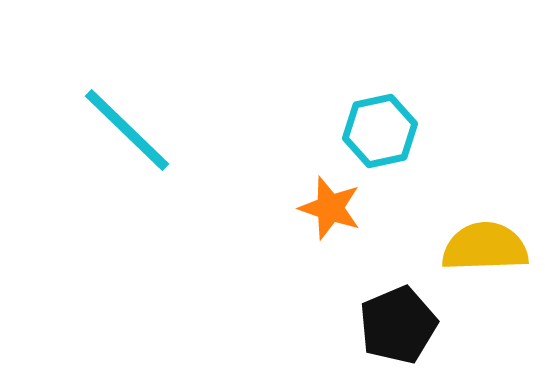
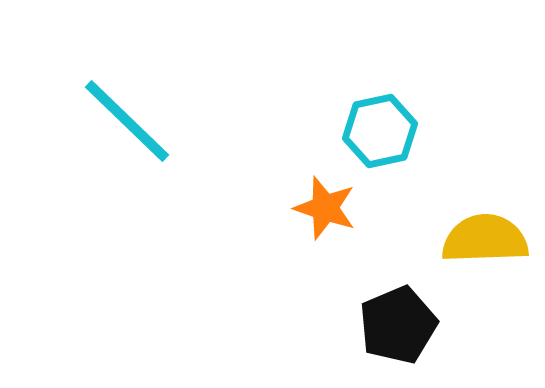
cyan line: moved 9 px up
orange star: moved 5 px left
yellow semicircle: moved 8 px up
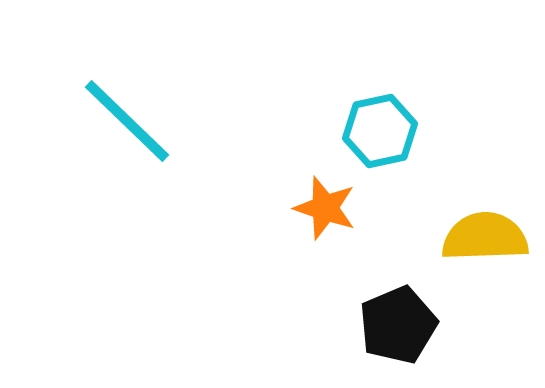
yellow semicircle: moved 2 px up
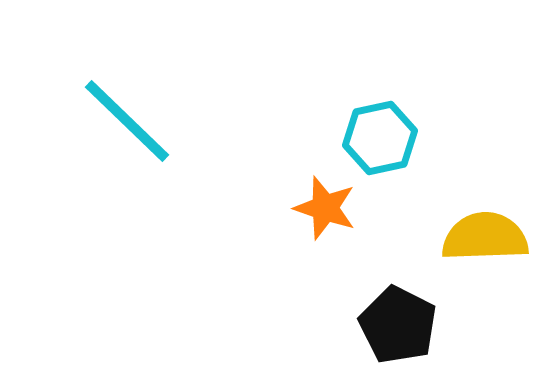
cyan hexagon: moved 7 px down
black pentagon: rotated 22 degrees counterclockwise
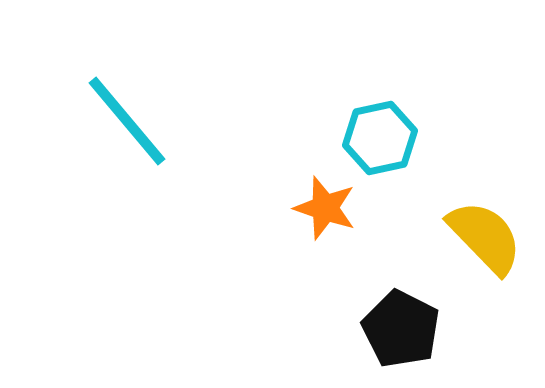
cyan line: rotated 6 degrees clockwise
yellow semicircle: rotated 48 degrees clockwise
black pentagon: moved 3 px right, 4 px down
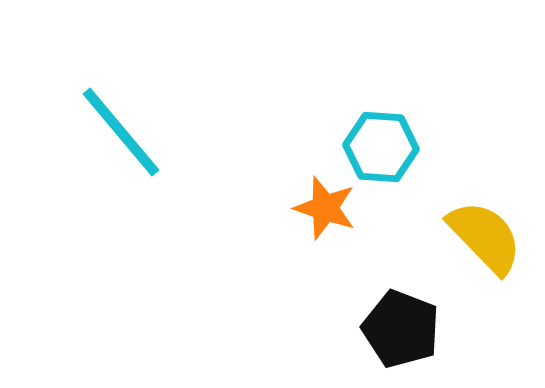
cyan line: moved 6 px left, 11 px down
cyan hexagon: moved 1 px right, 9 px down; rotated 16 degrees clockwise
black pentagon: rotated 6 degrees counterclockwise
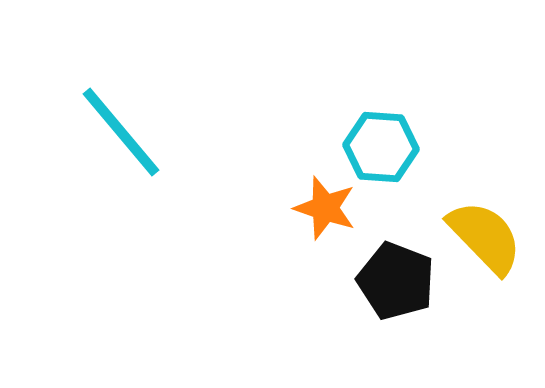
black pentagon: moved 5 px left, 48 px up
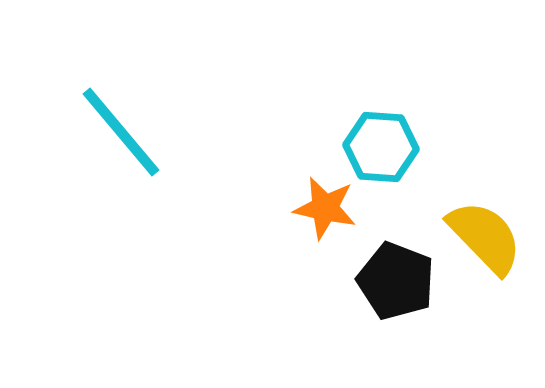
orange star: rotated 6 degrees counterclockwise
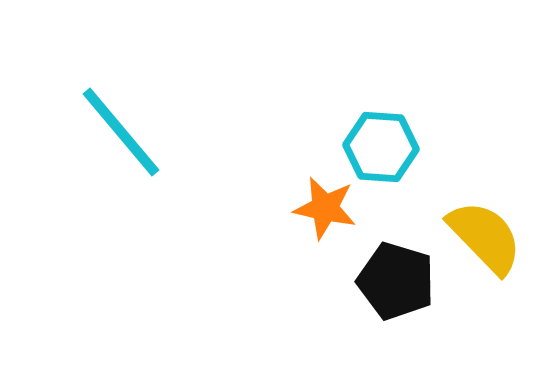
black pentagon: rotated 4 degrees counterclockwise
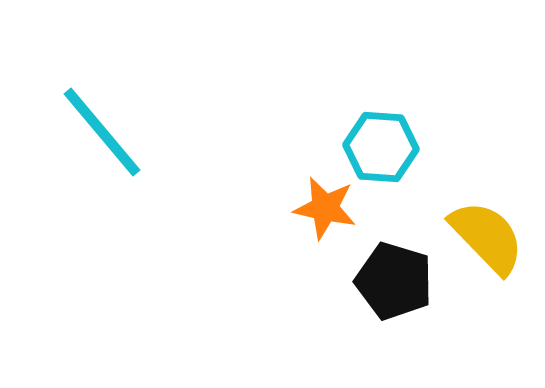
cyan line: moved 19 px left
yellow semicircle: moved 2 px right
black pentagon: moved 2 px left
